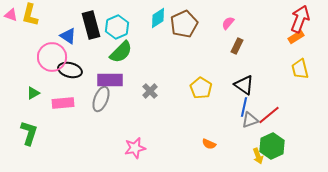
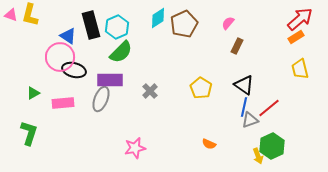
red arrow: rotated 28 degrees clockwise
pink circle: moved 8 px right
black ellipse: moved 4 px right
red line: moved 7 px up
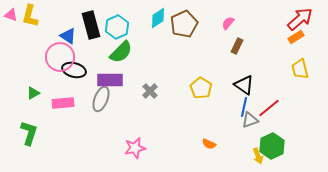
yellow L-shape: moved 1 px down
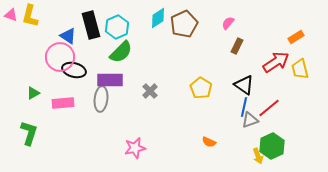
red arrow: moved 24 px left, 43 px down; rotated 8 degrees clockwise
gray ellipse: rotated 15 degrees counterclockwise
orange semicircle: moved 2 px up
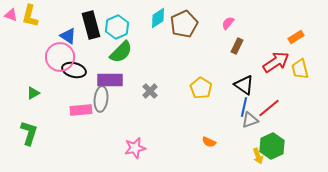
pink rectangle: moved 18 px right, 7 px down
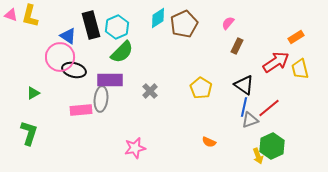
green semicircle: moved 1 px right
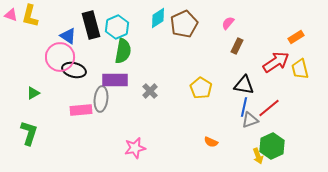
green semicircle: moved 1 px right, 1 px up; rotated 35 degrees counterclockwise
purple rectangle: moved 5 px right
black triangle: rotated 25 degrees counterclockwise
orange semicircle: moved 2 px right
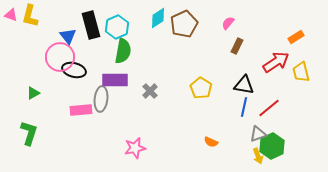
blue triangle: rotated 18 degrees clockwise
yellow trapezoid: moved 1 px right, 3 px down
gray triangle: moved 8 px right, 14 px down
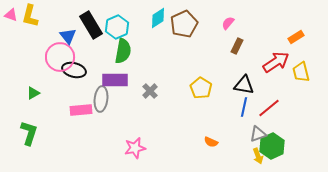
black rectangle: rotated 16 degrees counterclockwise
